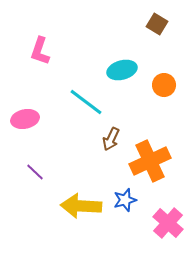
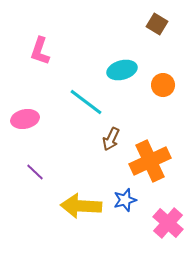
orange circle: moved 1 px left
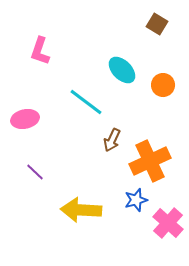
cyan ellipse: rotated 60 degrees clockwise
brown arrow: moved 1 px right, 1 px down
blue star: moved 11 px right
yellow arrow: moved 4 px down
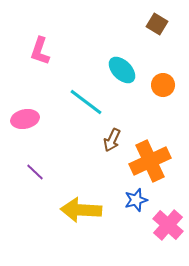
pink cross: moved 2 px down
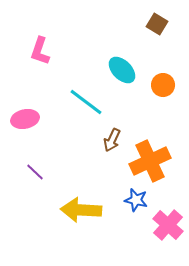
blue star: rotated 30 degrees clockwise
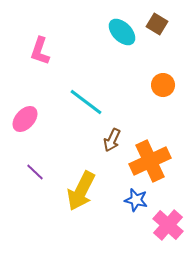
cyan ellipse: moved 38 px up
pink ellipse: rotated 36 degrees counterclockwise
yellow arrow: moved 19 px up; rotated 66 degrees counterclockwise
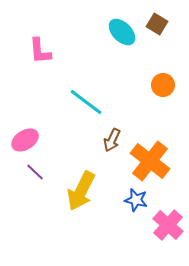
pink L-shape: rotated 24 degrees counterclockwise
pink ellipse: moved 21 px down; rotated 16 degrees clockwise
orange cross: rotated 27 degrees counterclockwise
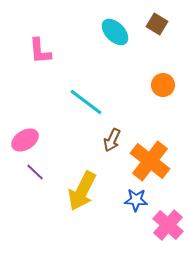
cyan ellipse: moved 7 px left
yellow arrow: moved 1 px right
blue star: rotated 10 degrees counterclockwise
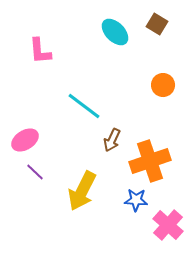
cyan line: moved 2 px left, 4 px down
orange cross: rotated 33 degrees clockwise
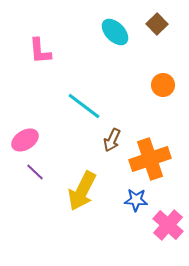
brown square: rotated 15 degrees clockwise
orange cross: moved 2 px up
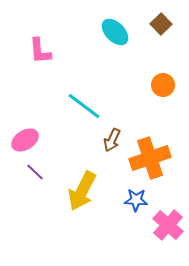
brown square: moved 4 px right
orange cross: moved 1 px up
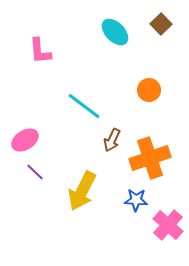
orange circle: moved 14 px left, 5 px down
